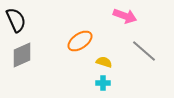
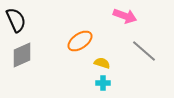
yellow semicircle: moved 2 px left, 1 px down
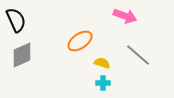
gray line: moved 6 px left, 4 px down
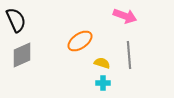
gray line: moved 9 px left; rotated 44 degrees clockwise
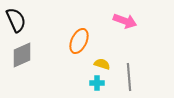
pink arrow: moved 5 px down
orange ellipse: moved 1 px left; rotated 30 degrees counterclockwise
gray line: moved 22 px down
yellow semicircle: moved 1 px down
cyan cross: moved 6 px left
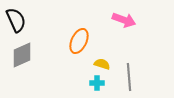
pink arrow: moved 1 px left, 1 px up
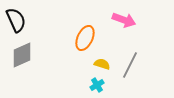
orange ellipse: moved 6 px right, 3 px up
gray line: moved 1 px right, 12 px up; rotated 32 degrees clockwise
cyan cross: moved 2 px down; rotated 32 degrees counterclockwise
